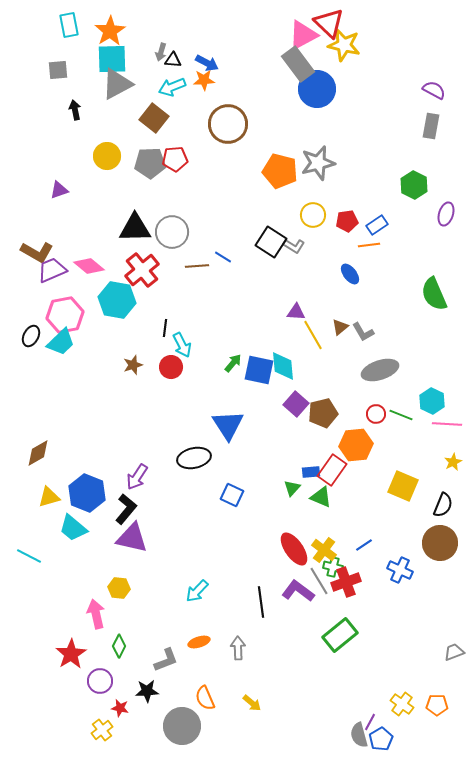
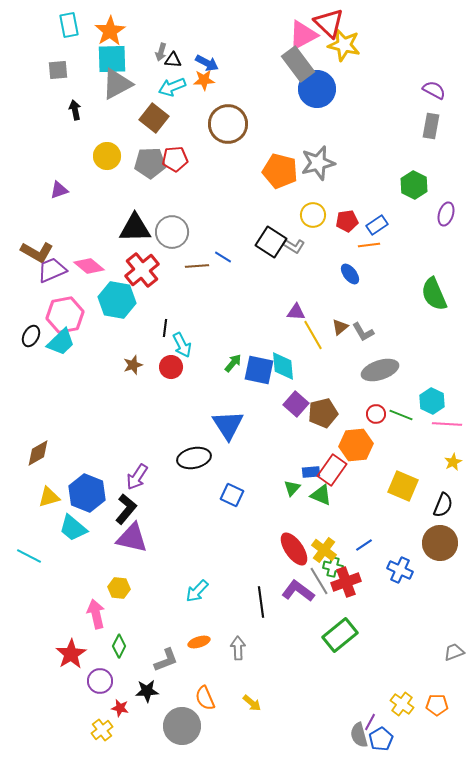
green triangle at (321, 497): moved 2 px up
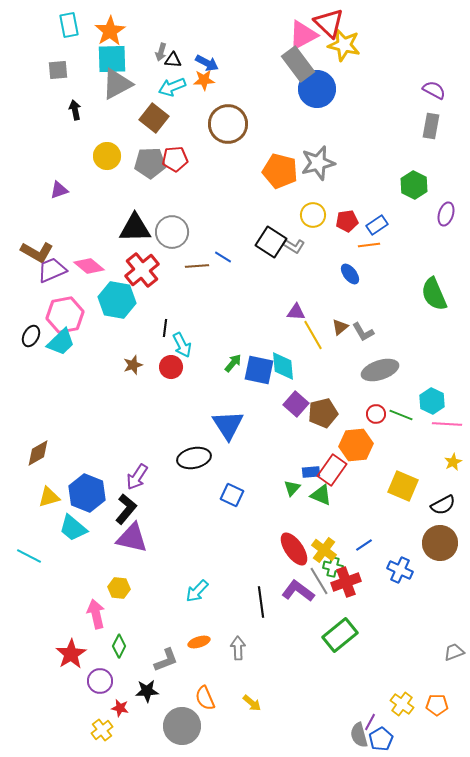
black semicircle at (443, 505): rotated 40 degrees clockwise
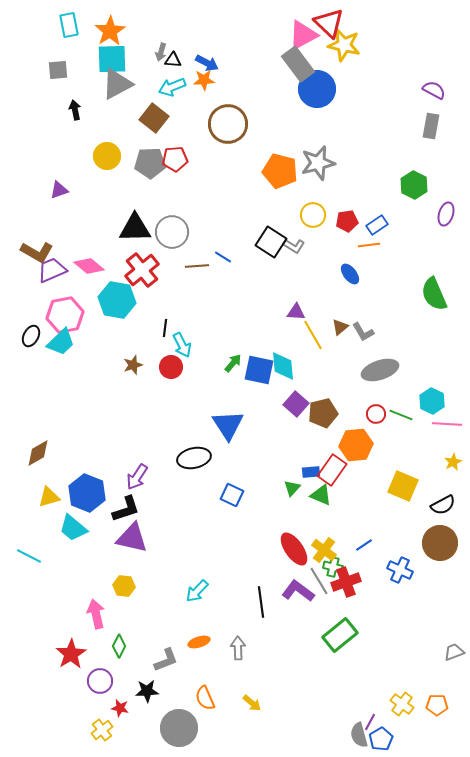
black L-shape at (126, 509): rotated 32 degrees clockwise
yellow hexagon at (119, 588): moved 5 px right, 2 px up
gray circle at (182, 726): moved 3 px left, 2 px down
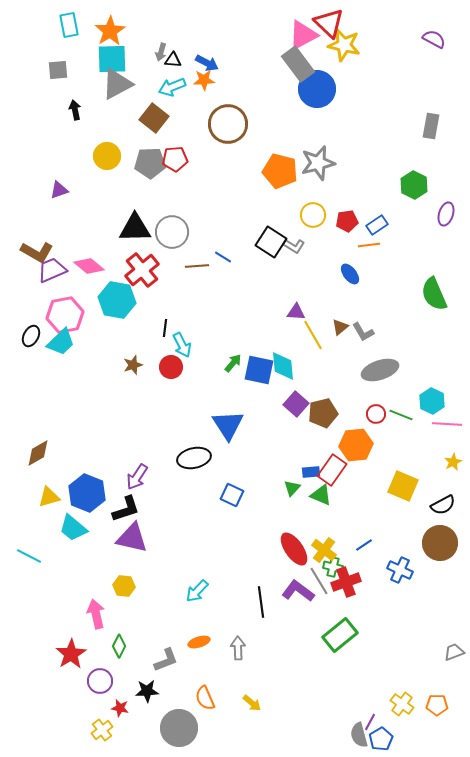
purple semicircle at (434, 90): moved 51 px up
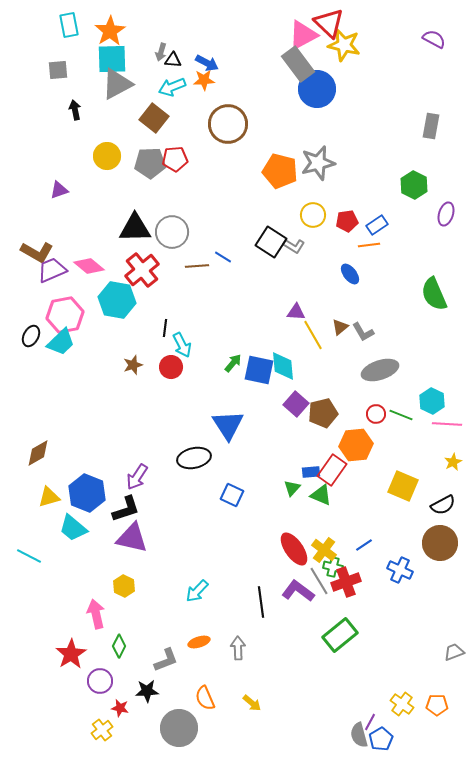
yellow hexagon at (124, 586): rotated 20 degrees clockwise
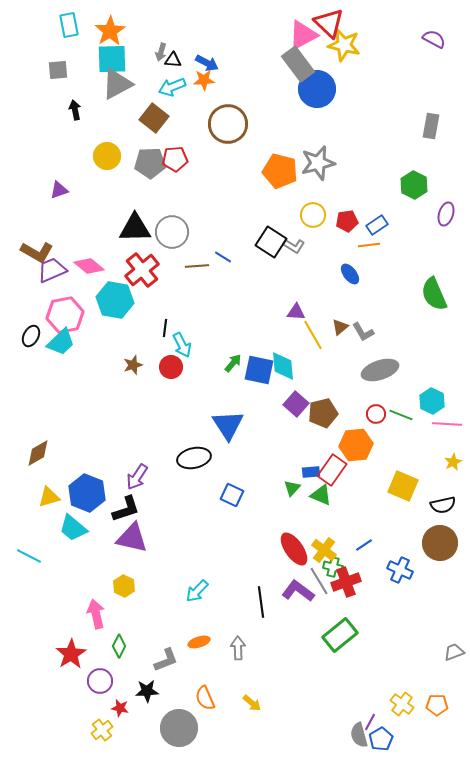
cyan hexagon at (117, 300): moved 2 px left
black semicircle at (443, 505): rotated 15 degrees clockwise
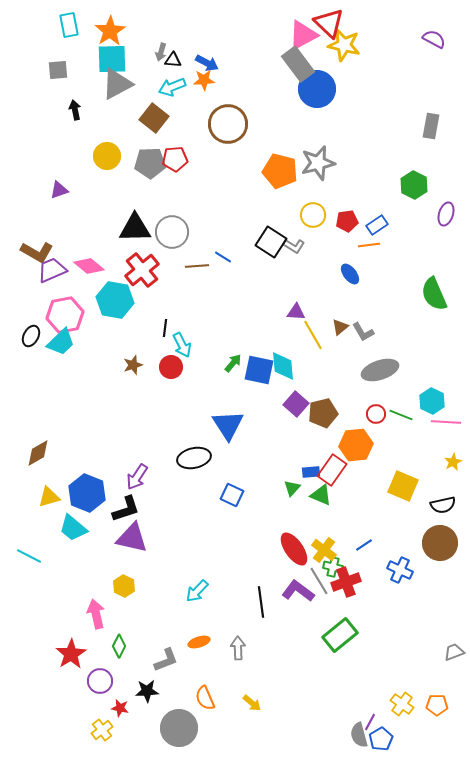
pink line at (447, 424): moved 1 px left, 2 px up
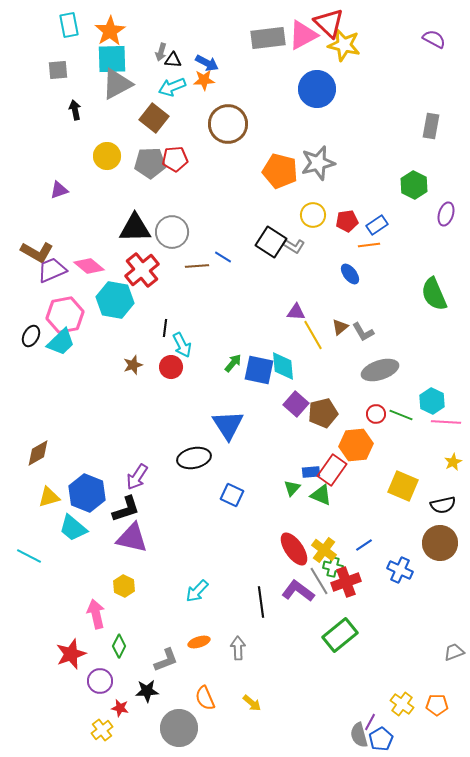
gray rectangle at (298, 64): moved 30 px left, 26 px up; rotated 60 degrees counterclockwise
red star at (71, 654): rotated 12 degrees clockwise
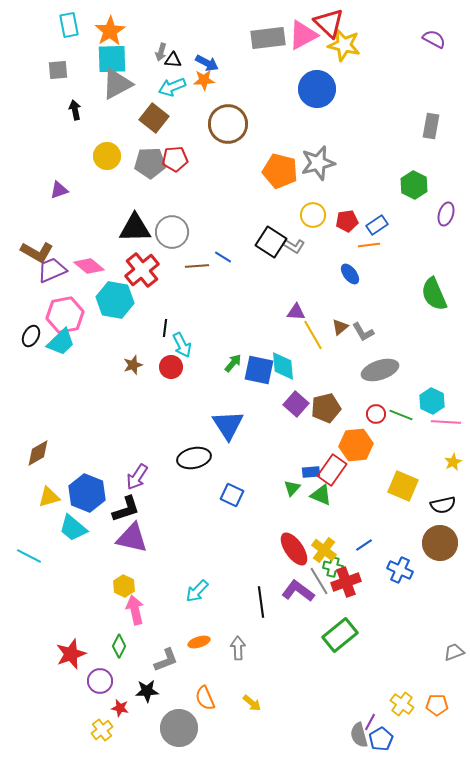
brown pentagon at (323, 413): moved 3 px right, 5 px up
pink arrow at (96, 614): moved 39 px right, 4 px up
